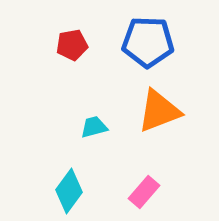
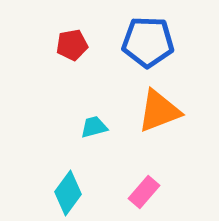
cyan diamond: moved 1 px left, 2 px down
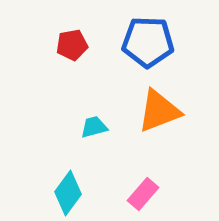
pink rectangle: moved 1 px left, 2 px down
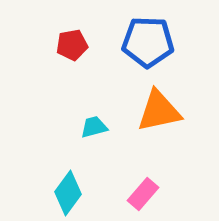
orange triangle: rotated 9 degrees clockwise
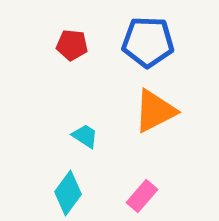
red pentagon: rotated 16 degrees clockwise
orange triangle: moved 4 px left; rotated 15 degrees counterclockwise
cyan trapezoid: moved 9 px left, 9 px down; rotated 48 degrees clockwise
pink rectangle: moved 1 px left, 2 px down
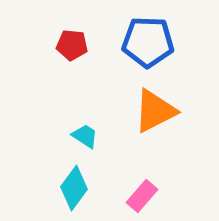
cyan diamond: moved 6 px right, 5 px up
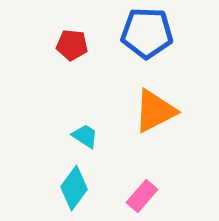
blue pentagon: moved 1 px left, 9 px up
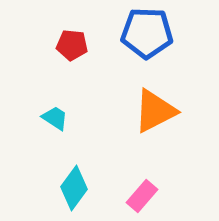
cyan trapezoid: moved 30 px left, 18 px up
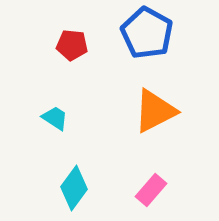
blue pentagon: rotated 27 degrees clockwise
pink rectangle: moved 9 px right, 6 px up
